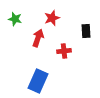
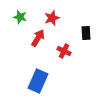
green star: moved 5 px right, 2 px up
black rectangle: moved 2 px down
red arrow: rotated 12 degrees clockwise
red cross: rotated 32 degrees clockwise
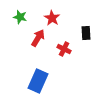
red star: rotated 21 degrees counterclockwise
red cross: moved 2 px up
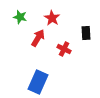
blue rectangle: moved 1 px down
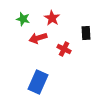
green star: moved 3 px right, 2 px down
red arrow: rotated 138 degrees counterclockwise
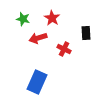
blue rectangle: moved 1 px left
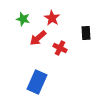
red arrow: rotated 24 degrees counterclockwise
red cross: moved 4 px left, 1 px up
